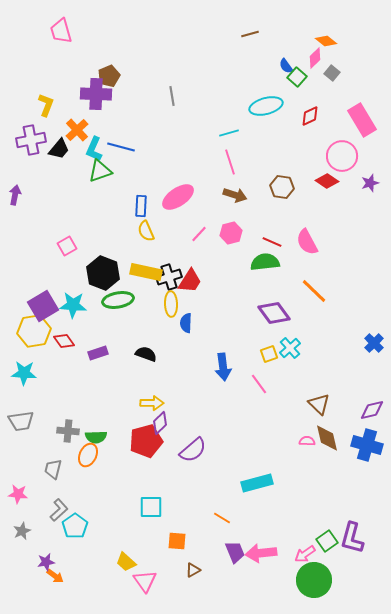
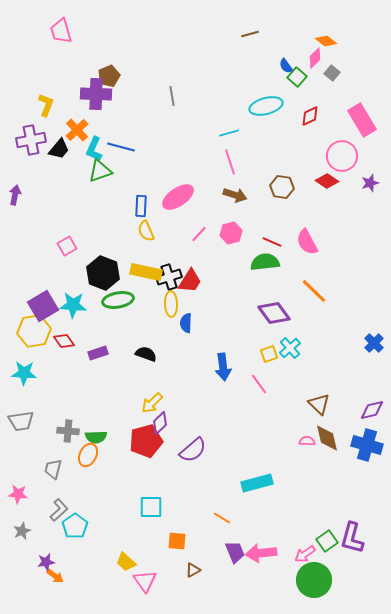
yellow arrow at (152, 403): rotated 135 degrees clockwise
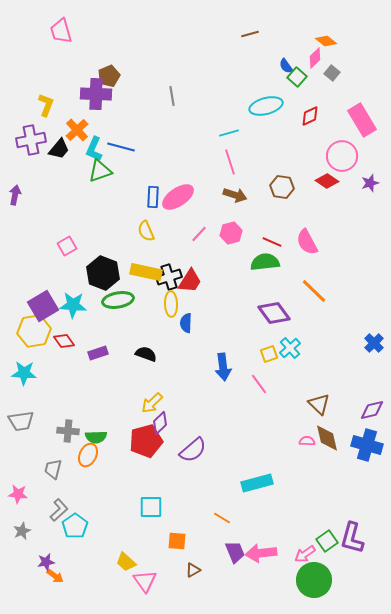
blue rectangle at (141, 206): moved 12 px right, 9 px up
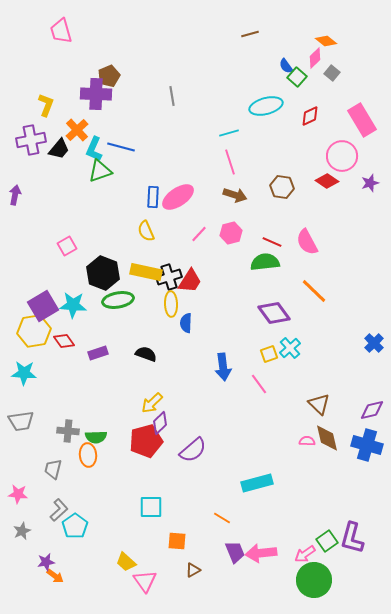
orange ellipse at (88, 455): rotated 30 degrees counterclockwise
